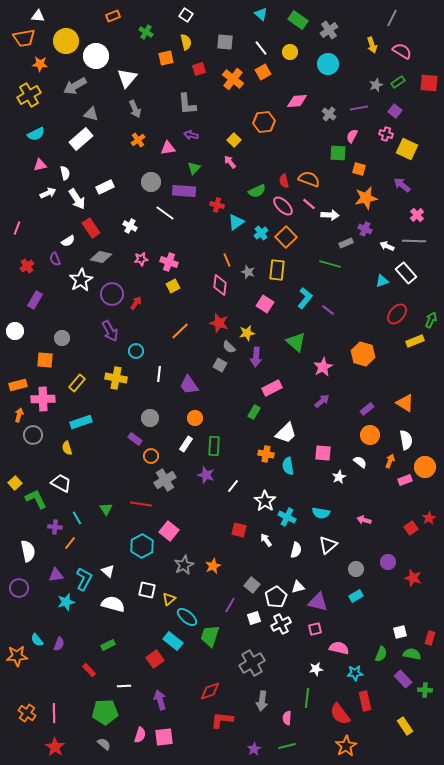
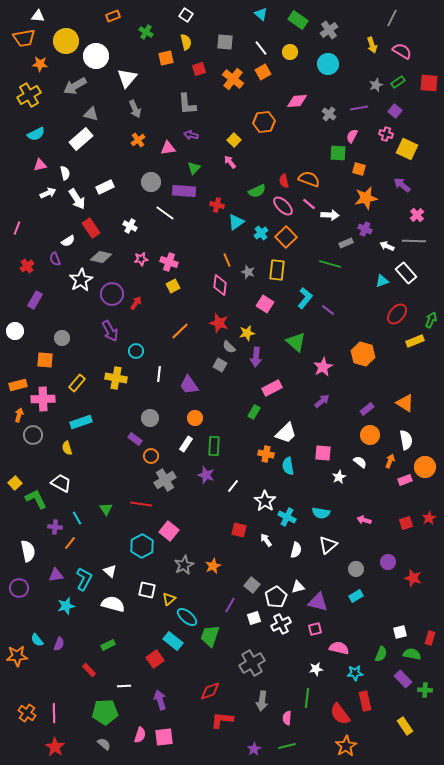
red square at (411, 528): moved 5 px left, 5 px up; rotated 16 degrees clockwise
white triangle at (108, 571): moved 2 px right
cyan star at (66, 602): moved 4 px down
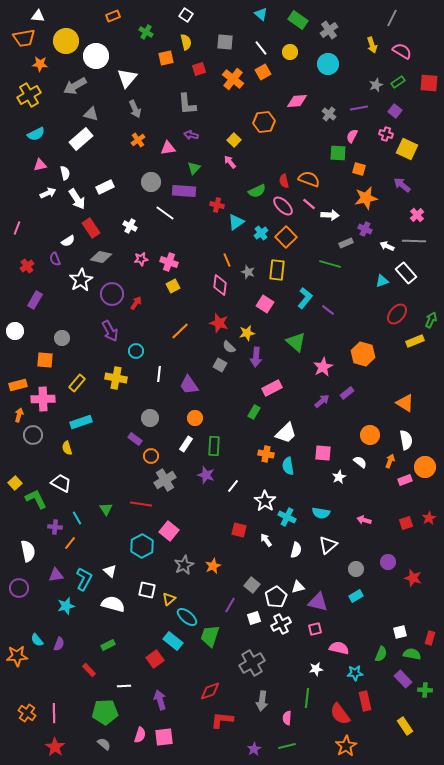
purple rectangle at (367, 409): moved 20 px left, 16 px up
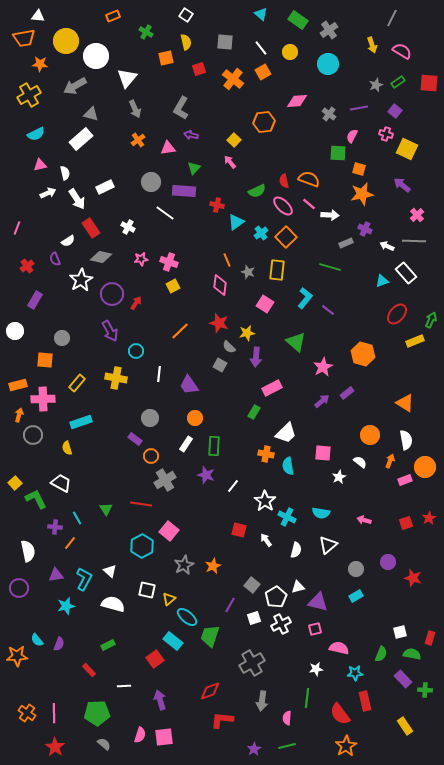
gray L-shape at (187, 104): moved 6 px left, 4 px down; rotated 35 degrees clockwise
orange star at (366, 198): moved 4 px left, 4 px up
white cross at (130, 226): moved 2 px left, 1 px down
green line at (330, 264): moved 3 px down
green pentagon at (105, 712): moved 8 px left, 1 px down
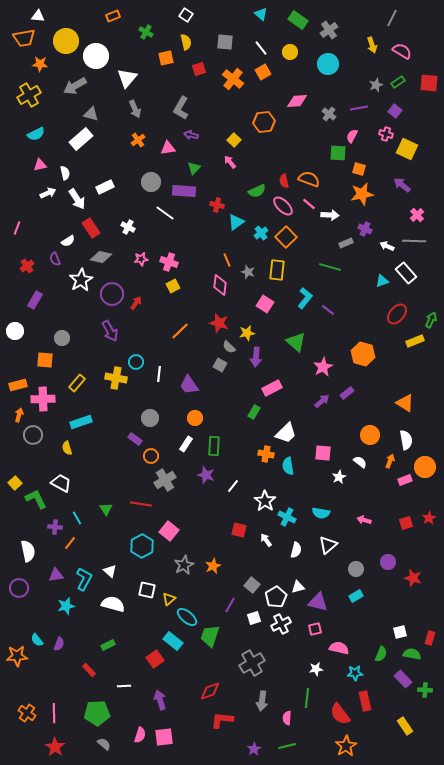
cyan circle at (136, 351): moved 11 px down
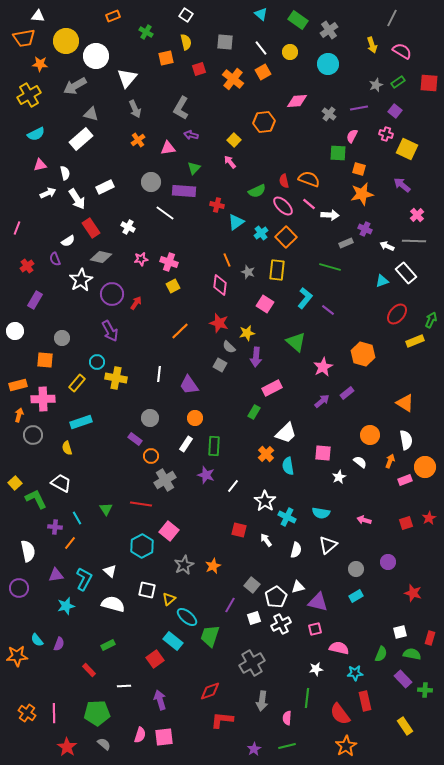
cyan circle at (136, 362): moved 39 px left
orange cross at (266, 454): rotated 35 degrees clockwise
red star at (413, 578): moved 15 px down
red star at (55, 747): moved 12 px right
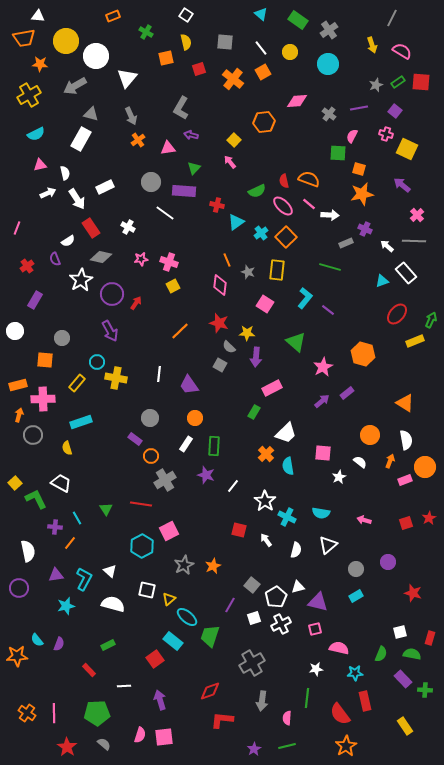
red square at (429, 83): moved 8 px left, 1 px up
gray arrow at (135, 109): moved 4 px left, 7 px down
white rectangle at (81, 139): rotated 20 degrees counterclockwise
white arrow at (387, 246): rotated 16 degrees clockwise
yellow star at (247, 333): rotated 14 degrees clockwise
pink square at (169, 531): rotated 24 degrees clockwise
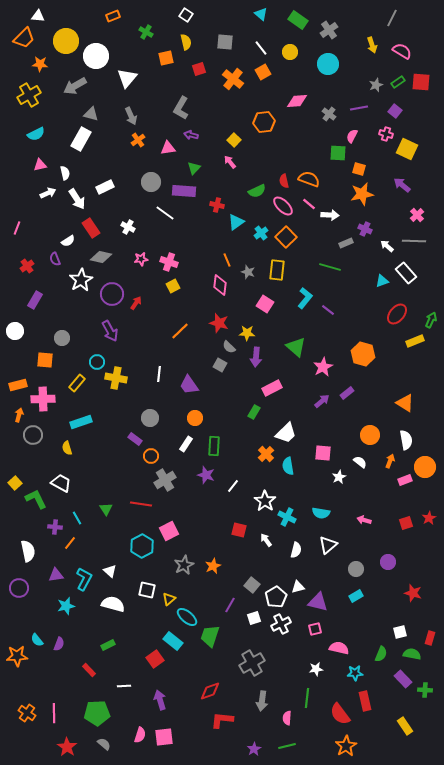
orange trapezoid at (24, 38): rotated 35 degrees counterclockwise
green triangle at (296, 342): moved 5 px down
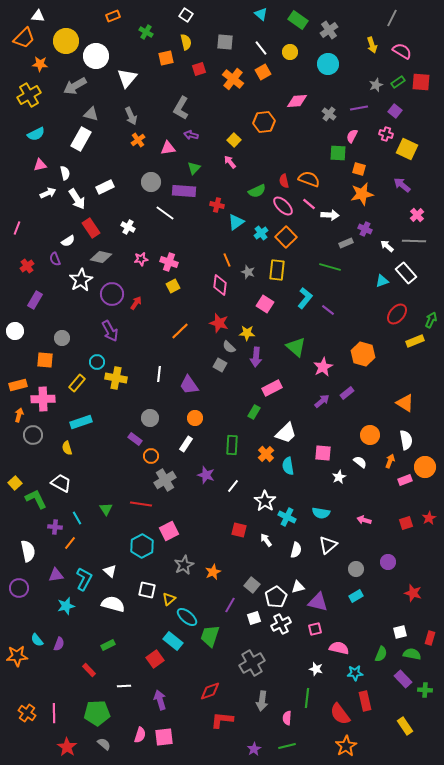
green rectangle at (214, 446): moved 18 px right, 1 px up
orange star at (213, 566): moved 6 px down
white star at (316, 669): rotated 24 degrees clockwise
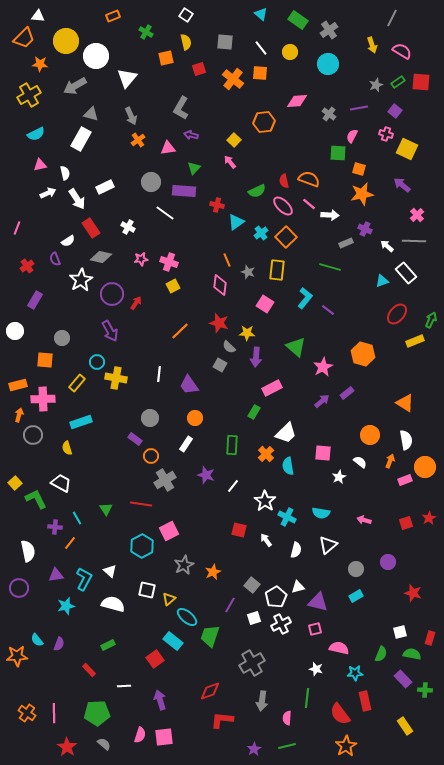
orange square at (263, 72): moved 3 px left, 1 px down; rotated 35 degrees clockwise
